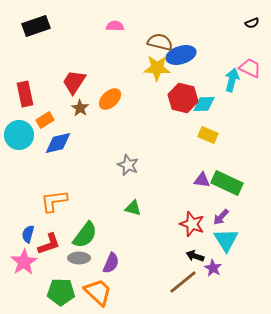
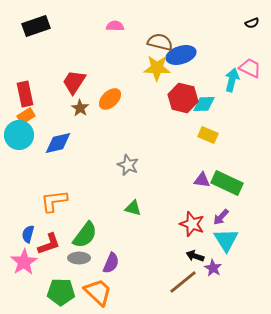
orange rectangle: moved 19 px left, 4 px up
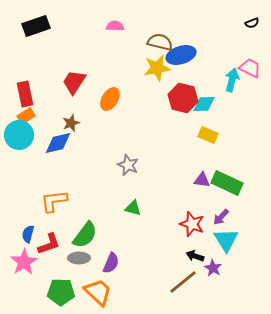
yellow star: rotated 12 degrees counterclockwise
orange ellipse: rotated 15 degrees counterclockwise
brown star: moved 9 px left, 15 px down; rotated 18 degrees clockwise
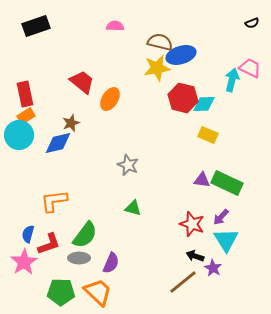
red trapezoid: moved 8 px right; rotated 96 degrees clockwise
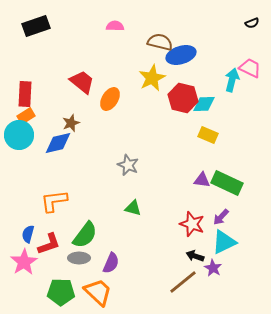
yellow star: moved 5 px left, 10 px down; rotated 16 degrees counterclockwise
red rectangle: rotated 15 degrees clockwise
cyan triangle: moved 2 px left, 2 px down; rotated 36 degrees clockwise
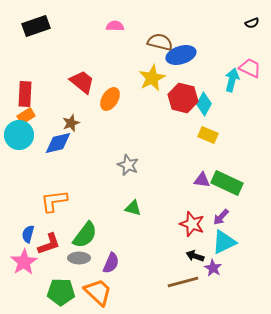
cyan diamond: rotated 60 degrees counterclockwise
brown line: rotated 24 degrees clockwise
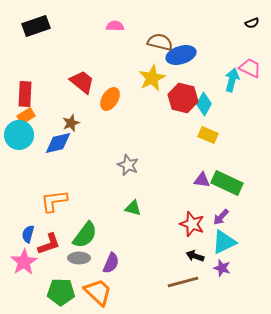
purple star: moved 9 px right; rotated 12 degrees counterclockwise
